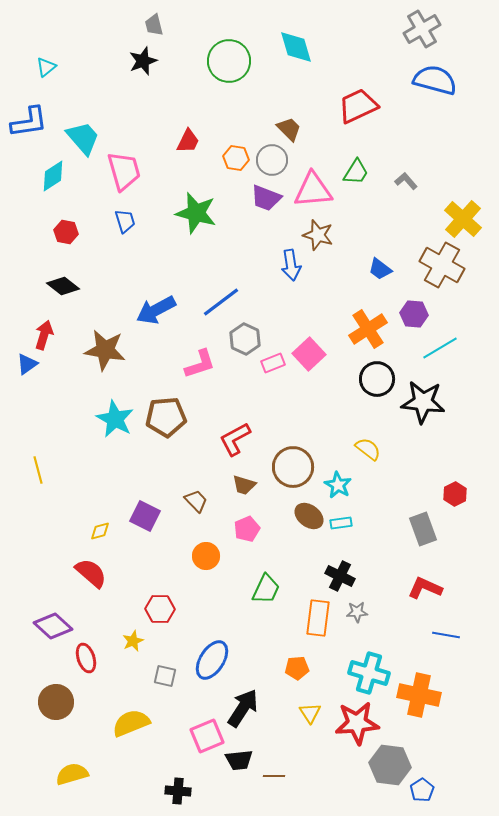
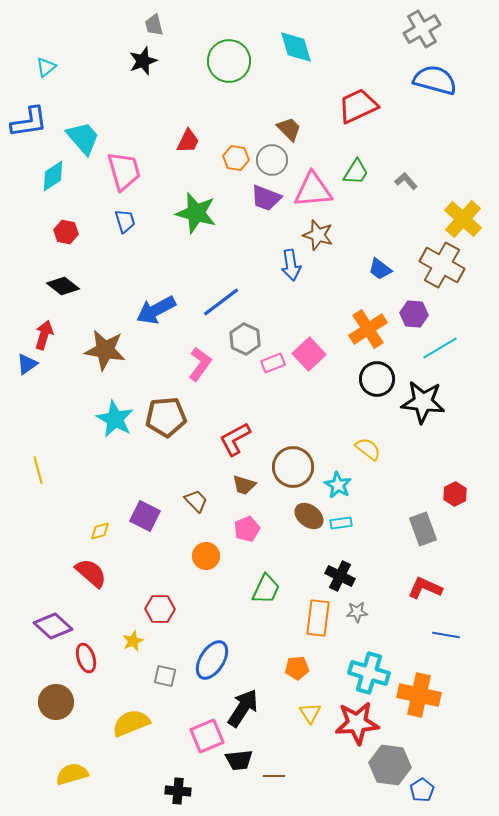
pink L-shape at (200, 364): rotated 36 degrees counterclockwise
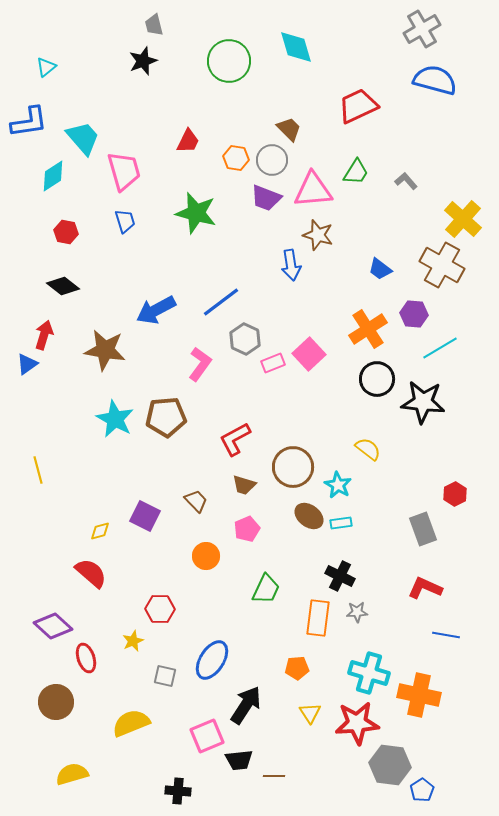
black arrow at (243, 708): moved 3 px right, 3 px up
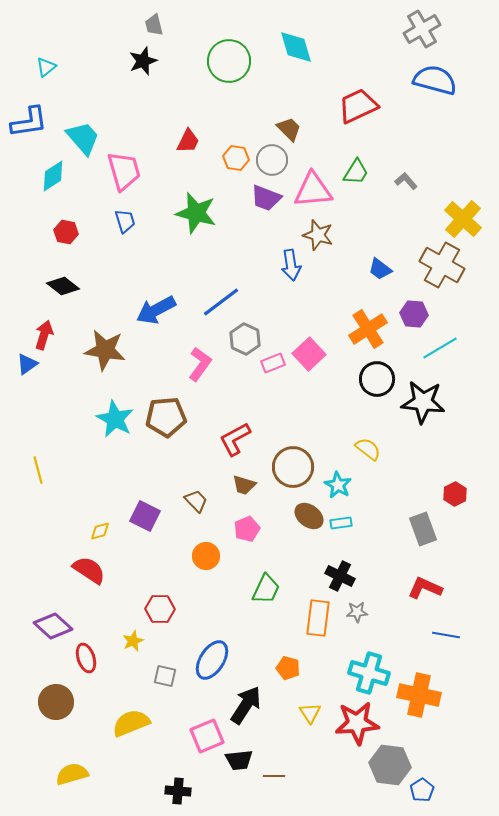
red semicircle at (91, 573): moved 2 px left, 3 px up; rotated 8 degrees counterclockwise
orange pentagon at (297, 668): moved 9 px left; rotated 20 degrees clockwise
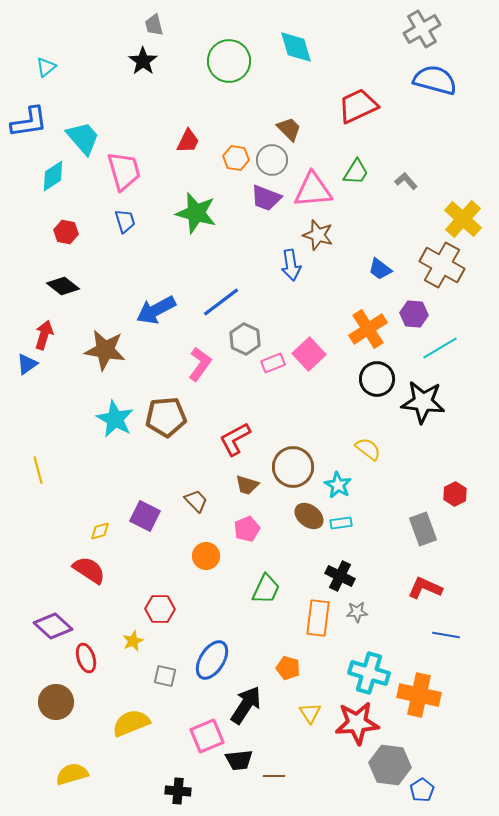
black star at (143, 61): rotated 16 degrees counterclockwise
brown trapezoid at (244, 485): moved 3 px right
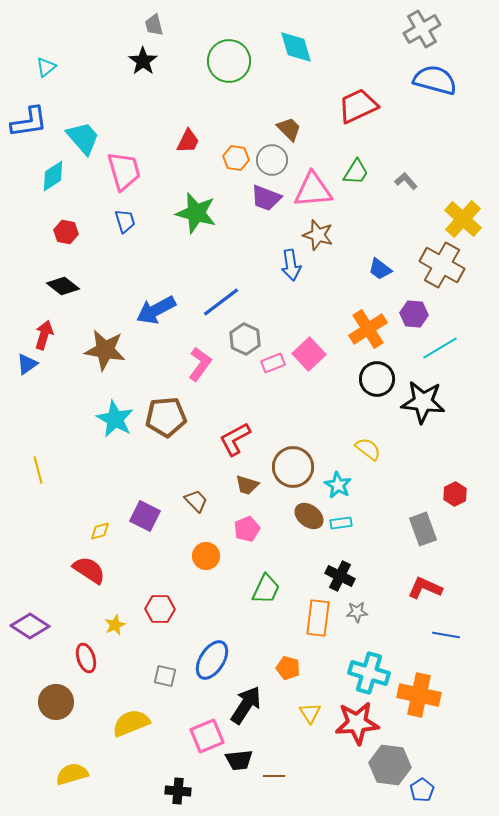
purple diamond at (53, 626): moved 23 px left; rotated 9 degrees counterclockwise
yellow star at (133, 641): moved 18 px left, 16 px up
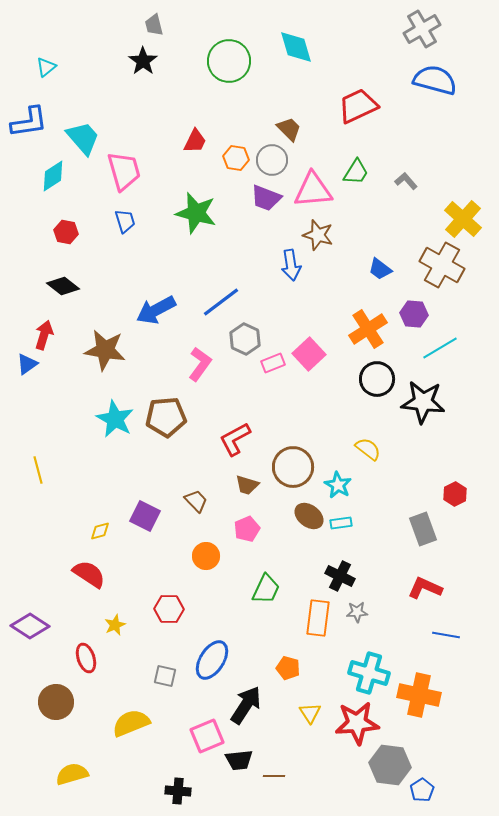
red trapezoid at (188, 141): moved 7 px right
red semicircle at (89, 570): moved 4 px down
red hexagon at (160, 609): moved 9 px right
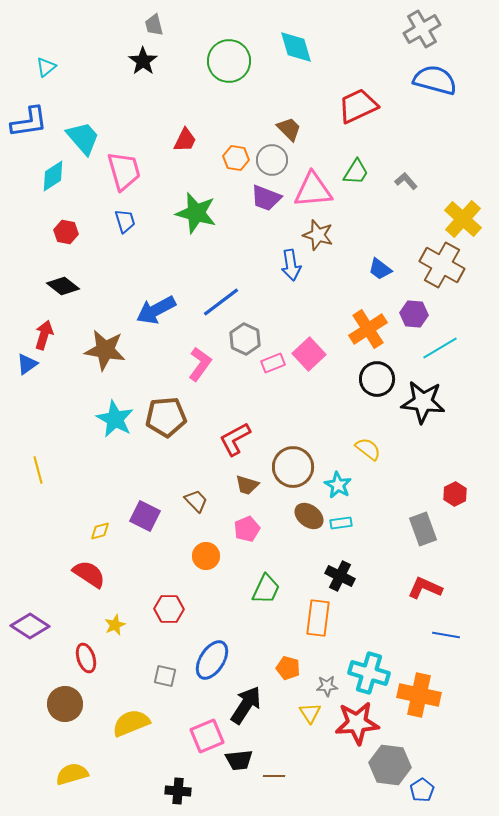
red trapezoid at (195, 141): moved 10 px left, 1 px up
gray star at (357, 612): moved 30 px left, 74 px down
brown circle at (56, 702): moved 9 px right, 2 px down
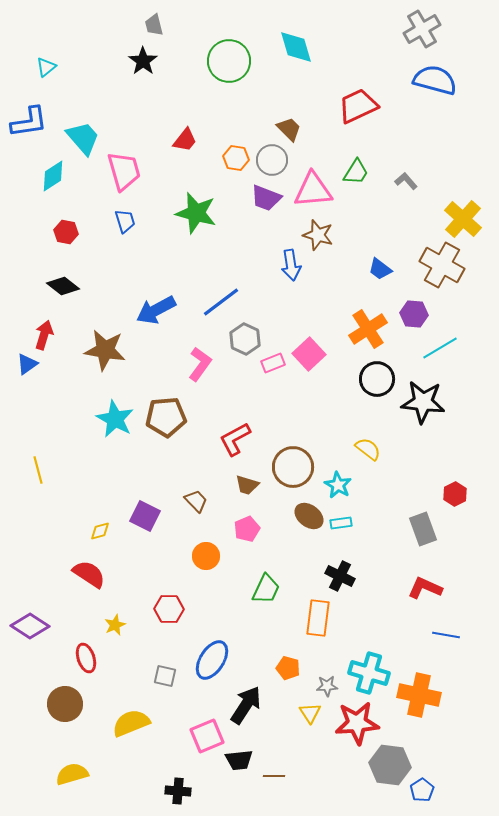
red trapezoid at (185, 140): rotated 12 degrees clockwise
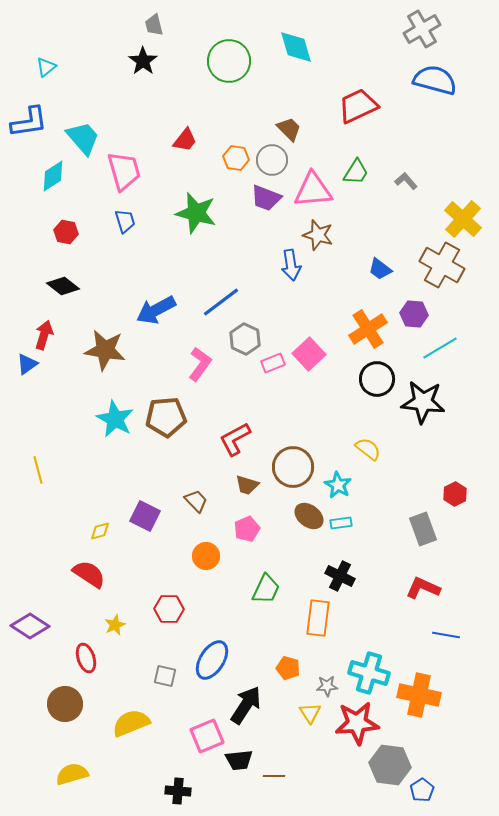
red L-shape at (425, 588): moved 2 px left
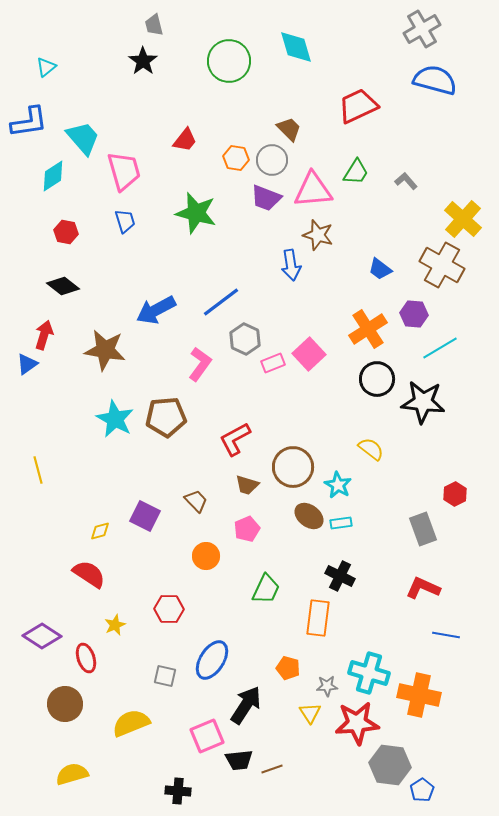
yellow semicircle at (368, 449): moved 3 px right
purple diamond at (30, 626): moved 12 px right, 10 px down
brown line at (274, 776): moved 2 px left, 7 px up; rotated 20 degrees counterclockwise
